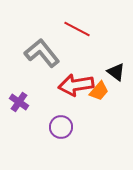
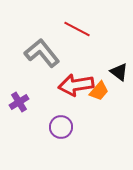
black triangle: moved 3 px right
purple cross: rotated 24 degrees clockwise
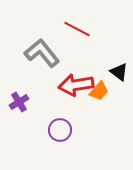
purple circle: moved 1 px left, 3 px down
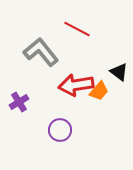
gray L-shape: moved 1 px left, 1 px up
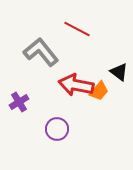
red arrow: rotated 20 degrees clockwise
purple circle: moved 3 px left, 1 px up
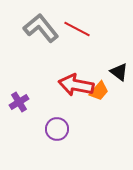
gray L-shape: moved 24 px up
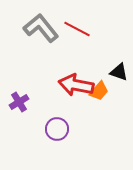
black triangle: rotated 18 degrees counterclockwise
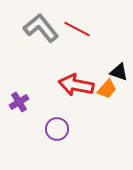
orange trapezoid: moved 8 px right, 2 px up
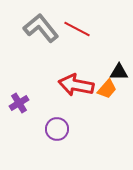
black triangle: rotated 18 degrees counterclockwise
purple cross: moved 1 px down
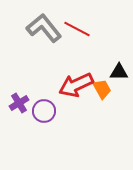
gray L-shape: moved 3 px right
red arrow: rotated 36 degrees counterclockwise
orange trapezoid: moved 5 px left; rotated 70 degrees counterclockwise
purple circle: moved 13 px left, 18 px up
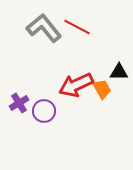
red line: moved 2 px up
